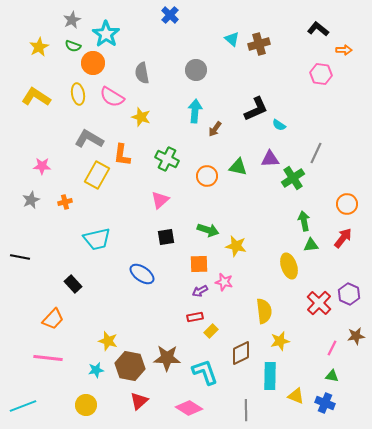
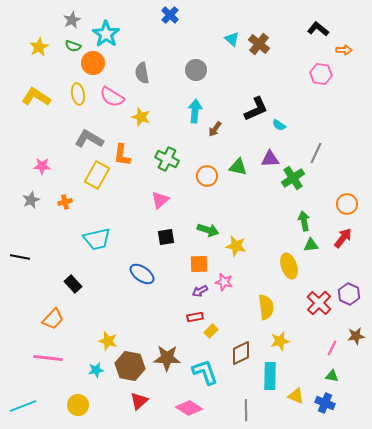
brown cross at (259, 44): rotated 35 degrees counterclockwise
yellow semicircle at (264, 311): moved 2 px right, 4 px up
yellow circle at (86, 405): moved 8 px left
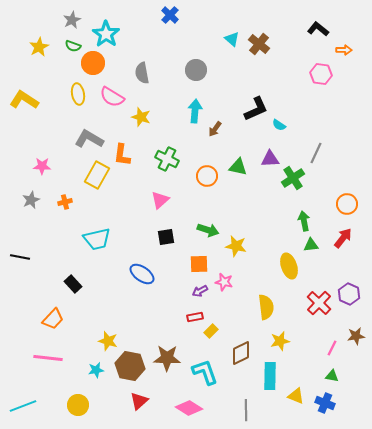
yellow L-shape at (36, 97): moved 12 px left, 3 px down
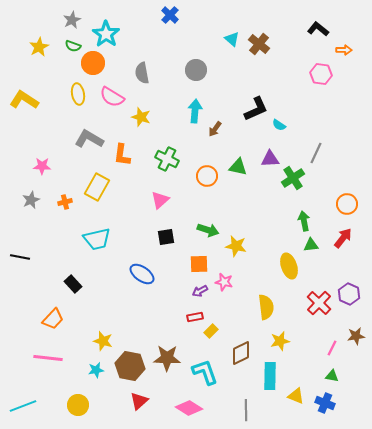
yellow rectangle at (97, 175): moved 12 px down
yellow star at (108, 341): moved 5 px left
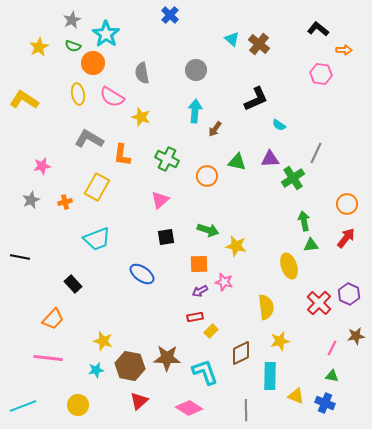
black L-shape at (256, 109): moved 10 px up
pink star at (42, 166): rotated 12 degrees counterclockwise
green triangle at (238, 167): moved 1 px left, 5 px up
red arrow at (343, 238): moved 3 px right
cyan trapezoid at (97, 239): rotated 8 degrees counterclockwise
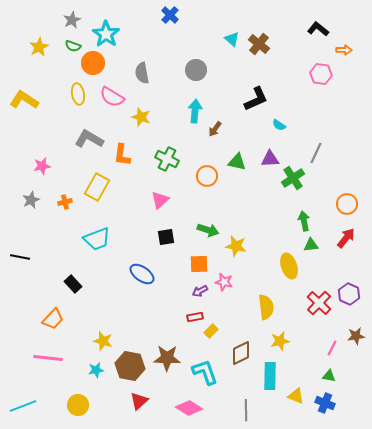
green triangle at (332, 376): moved 3 px left
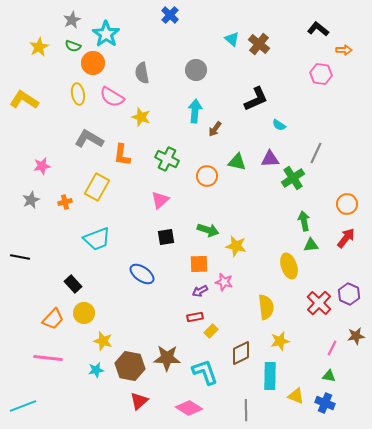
yellow circle at (78, 405): moved 6 px right, 92 px up
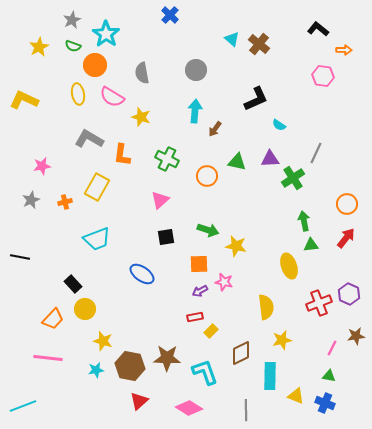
orange circle at (93, 63): moved 2 px right, 2 px down
pink hexagon at (321, 74): moved 2 px right, 2 px down
yellow L-shape at (24, 100): rotated 8 degrees counterclockwise
red cross at (319, 303): rotated 25 degrees clockwise
yellow circle at (84, 313): moved 1 px right, 4 px up
yellow star at (280, 341): moved 2 px right, 1 px up
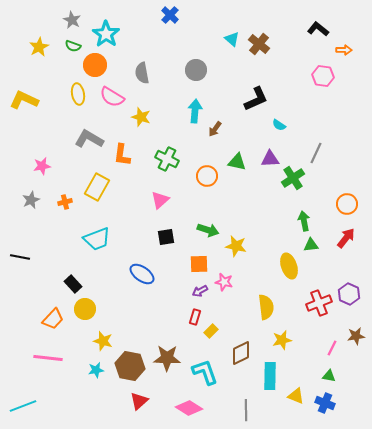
gray star at (72, 20): rotated 18 degrees counterclockwise
red rectangle at (195, 317): rotated 63 degrees counterclockwise
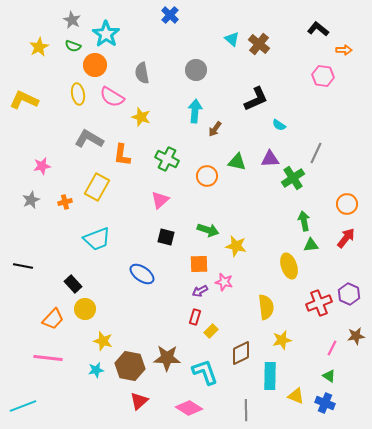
black square at (166, 237): rotated 24 degrees clockwise
black line at (20, 257): moved 3 px right, 9 px down
green triangle at (329, 376): rotated 24 degrees clockwise
